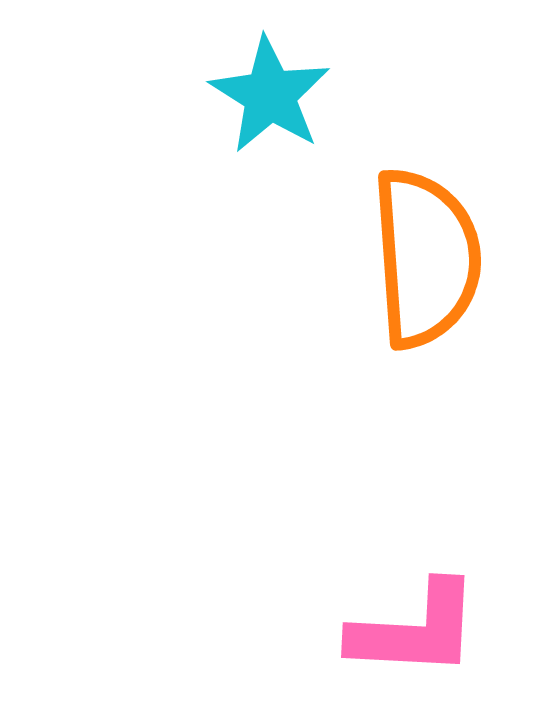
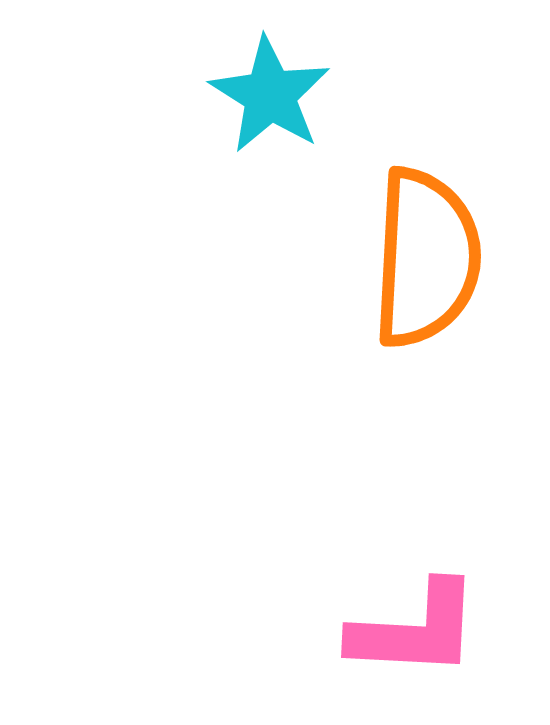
orange semicircle: rotated 7 degrees clockwise
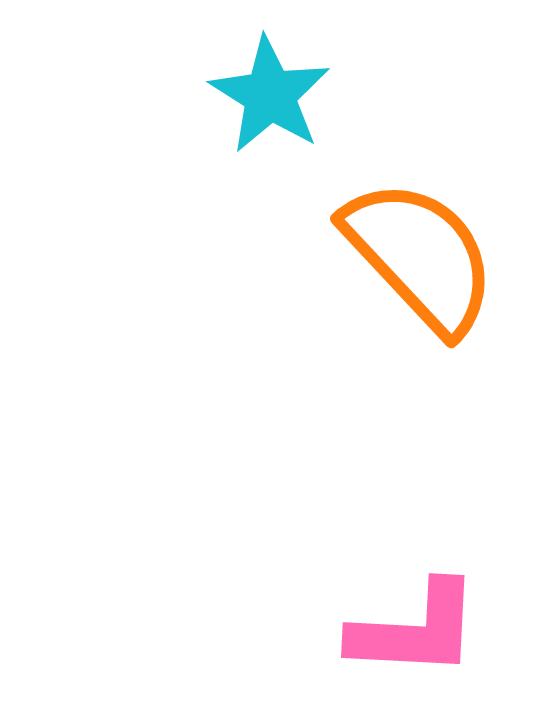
orange semicircle: moved 6 px left, 2 px up; rotated 46 degrees counterclockwise
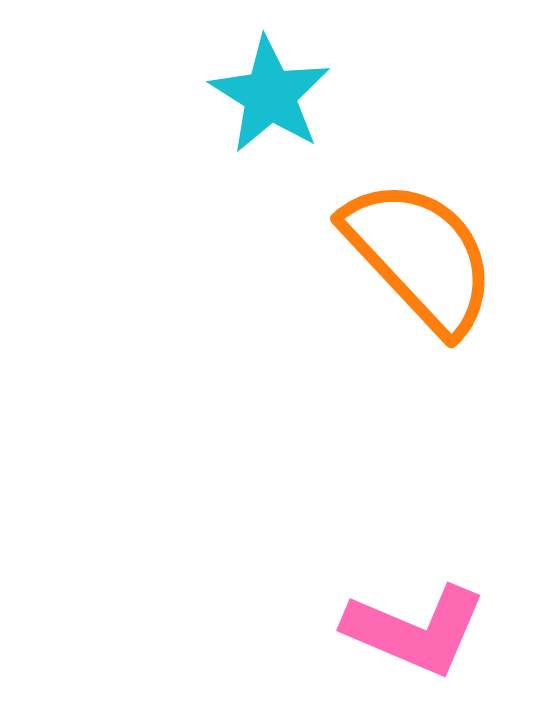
pink L-shape: rotated 20 degrees clockwise
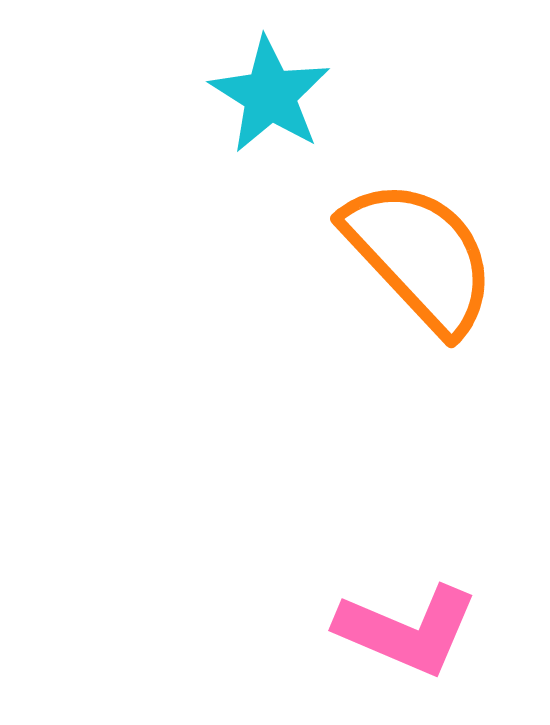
pink L-shape: moved 8 px left
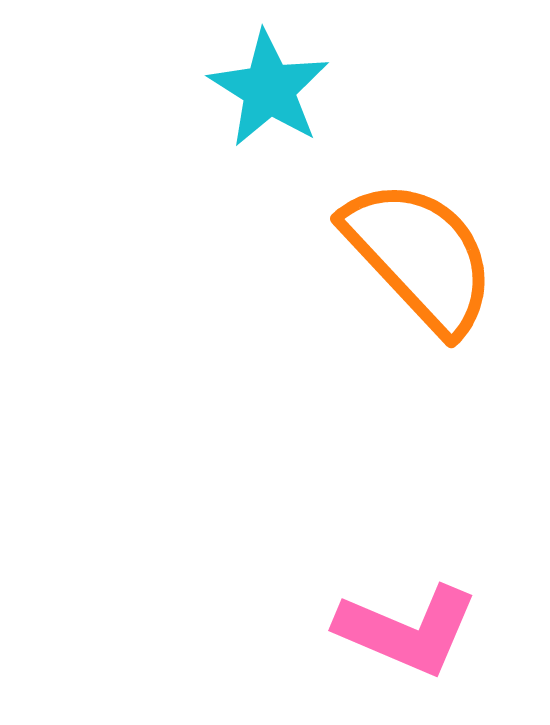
cyan star: moved 1 px left, 6 px up
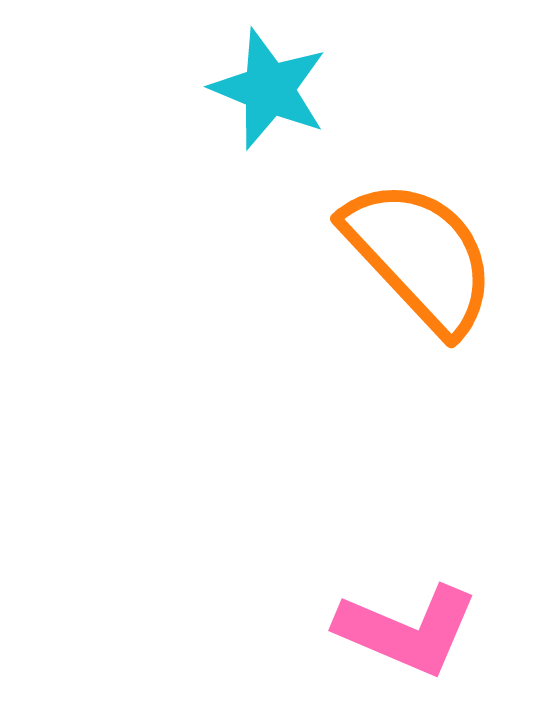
cyan star: rotated 10 degrees counterclockwise
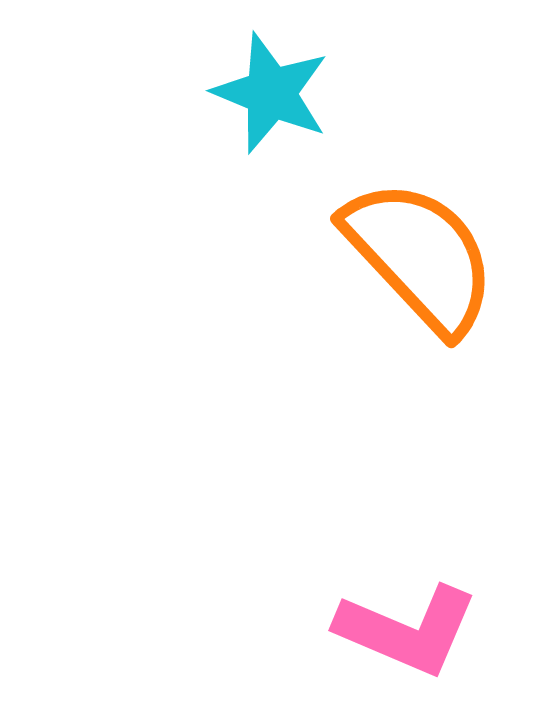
cyan star: moved 2 px right, 4 px down
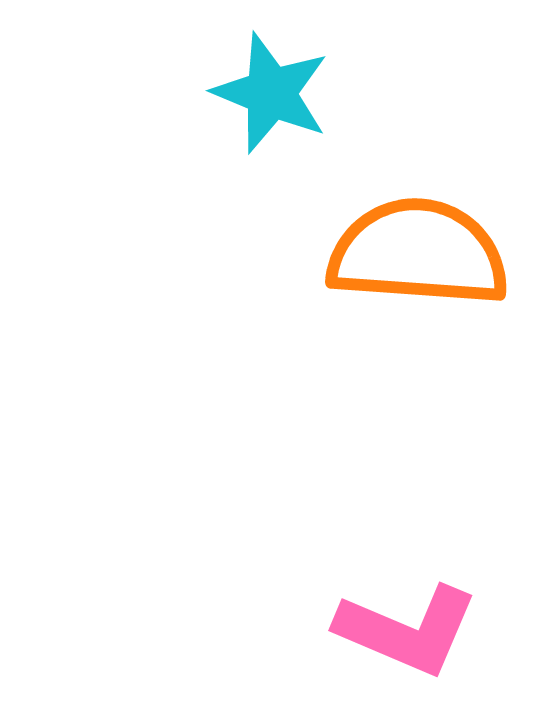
orange semicircle: moved 2 px left, 3 px up; rotated 43 degrees counterclockwise
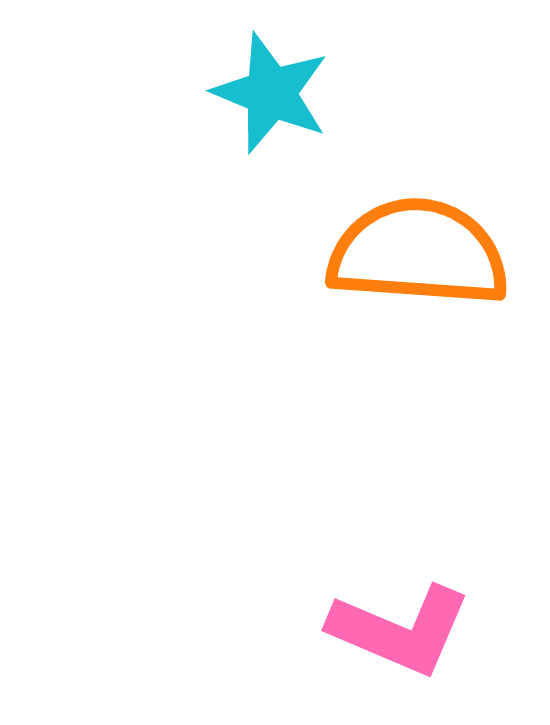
pink L-shape: moved 7 px left
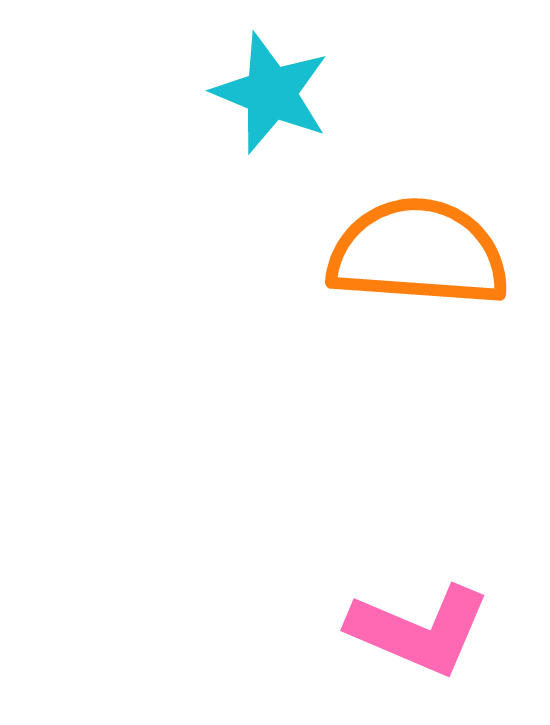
pink L-shape: moved 19 px right
